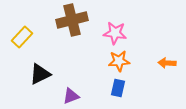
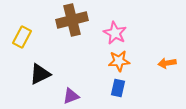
pink star: rotated 20 degrees clockwise
yellow rectangle: rotated 15 degrees counterclockwise
orange arrow: rotated 12 degrees counterclockwise
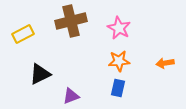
brown cross: moved 1 px left, 1 px down
pink star: moved 4 px right, 5 px up
yellow rectangle: moved 1 px right, 3 px up; rotated 35 degrees clockwise
orange arrow: moved 2 px left
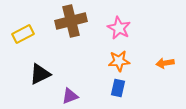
purple triangle: moved 1 px left
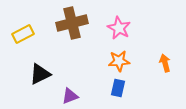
brown cross: moved 1 px right, 2 px down
orange arrow: rotated 84 degrees clockwise
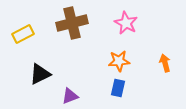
pink star: moved 7 px right, 5 px up
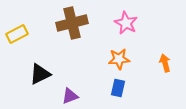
yellow rectangle: moved 6 px left
orange star: moved 2 px up
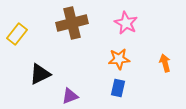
yellow rectangle: rotated 25 degrees counterclockwise
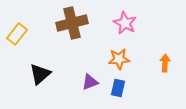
pink star: moved 1 px left
orange arrow: rotated 18 degrees clockwise
black triangle: rotated 15 degrees counterclockwise
purple triangle: moved 20 px right, 14 px up
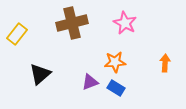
orange star: moved 4 px left, 3 px down
blue rectangle: moved 2 px left; rotated 72 degrees counterclockwise
